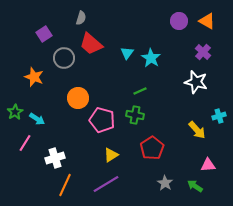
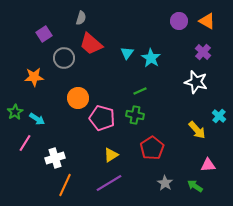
orange star: rotated 24 degrees counterclockwise
cyan cross: rotated 32 degrees counterclockwise
pink pentagon: moved 2 px up
purple line: moved 3 px right, 1 px up
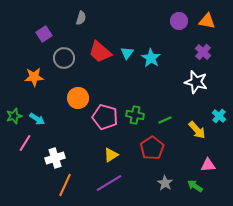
orange triangle: rotated 18 degrees counterclockwise
red trapezoid: moved 9 px right, 8 px down
green line: moved 25 px right, 29 px down
green star: moved 1 px left, 4 px down; rotated 14 degrees clockwise
pink pentagon: moved 3 px right, 1 px up
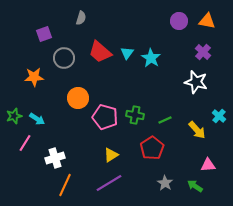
purple square: rotated 14 degrees clockwise
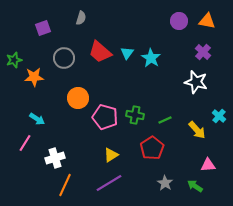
purple square: moved 1 px left, 6 px up
green star: moved 56 px up
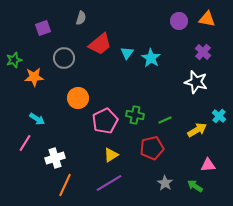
orange triangle: moved 2 px up
red trapezoid: moved 8 px up; rotated 80 degrees counterclockwise
pink pentagon: moved 4 px down; rotated 30 degrees clockwise
yellow arrow: rotated 78 degrees counterclockwise
red pentagon: rotated 20 degrees clockwise
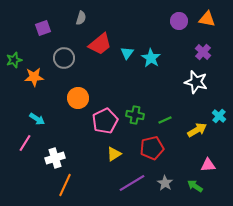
yellow triangle: moved 3 px right, 1 px up
purple line: moved 23 px right
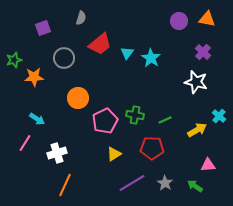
red pentagon: rotated 15 degrees clockwise
white cross: moved 2 px right, 5 px up
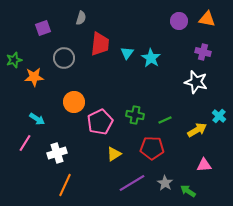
red trapezoid: rotated 45 degrees counterclockwise
purple cross: rotated 28 degrees counterclockwise
orange circle: moved 4 px left, 4 px down
pink pentagon: moved 5 px left, 1 px down
pink triangle: moved 4 px left
green arrow: moved 7 px left, 5 px down
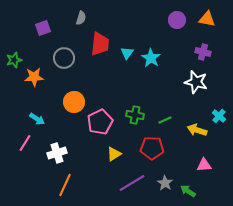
purple circle: moved 2 px left, 1 px up
yellow arrow: rotated 132 degrees counterclockwise
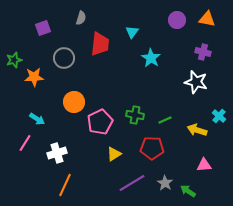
cyan triangle: moved 5 px right, 21 px up
